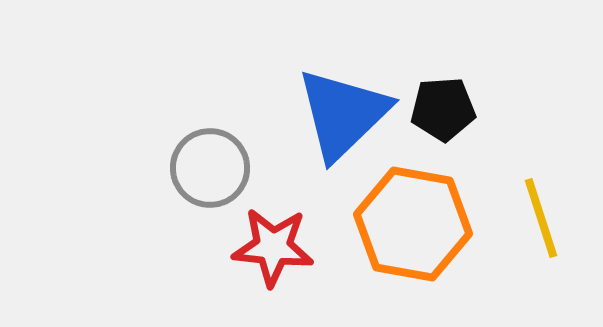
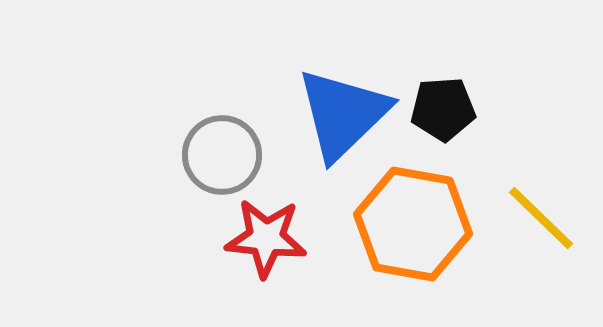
gray circle: moved 12 px right, 13 px up
yellow line: rotated 28 degrees counterclockwise
red star: moved 7 px left, 9 px up
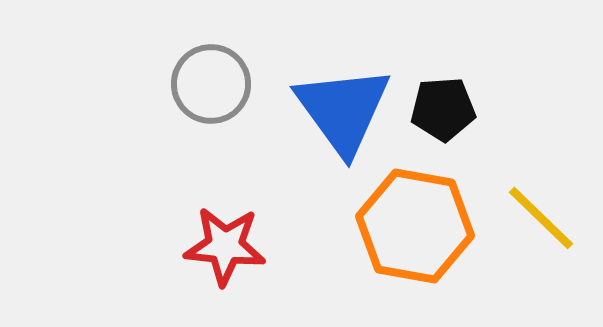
blue triangle: moved 4 px up; rotated 22 degrees counterclockwise
gray circle: moved 11 px left, 71 px up
orange hexagon: moved 2 px right, 2 px down
red star: moved 41 px left, 8 px down
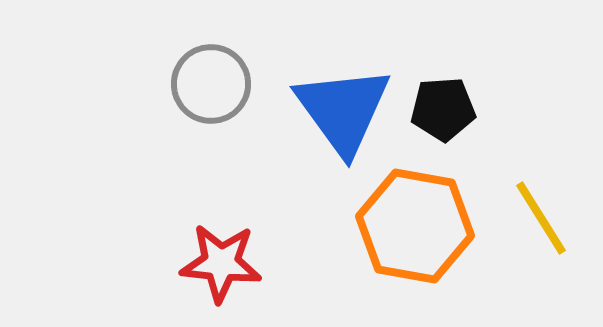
yellow line: rotated 14 degrees clockwise
red star: moved 4 px left, 17 px down
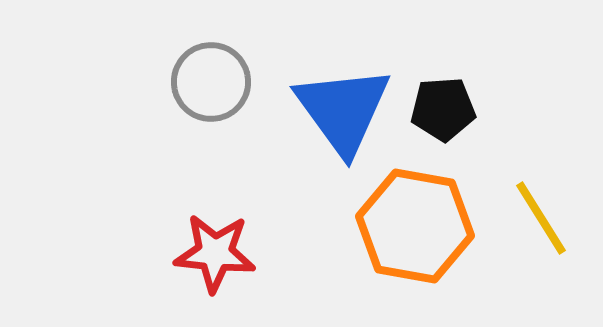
gray circle: moved 2 px up
red star: moved 6 px left, 10 px up
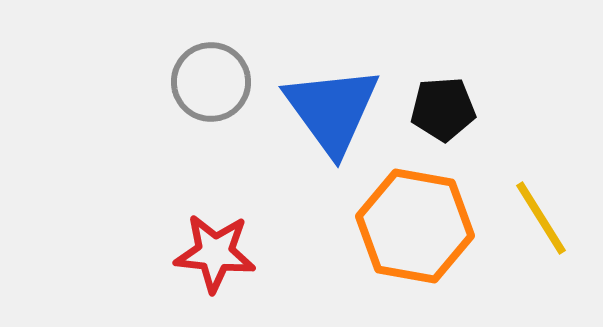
blue triangle: moved 11 px left
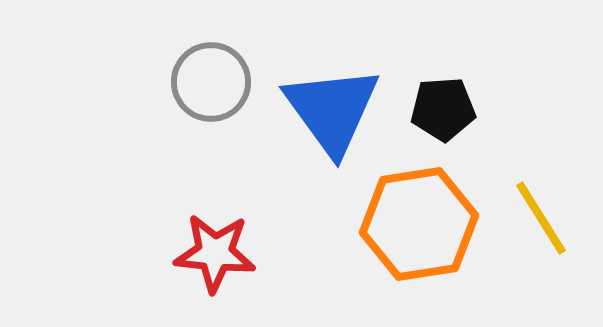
orange hexagon: moved 4 px right, 2 px up; rotated 19 degrees counterclockwise
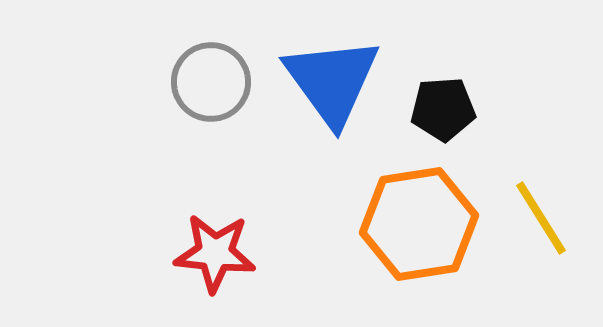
blue triangle: moved 29 px up
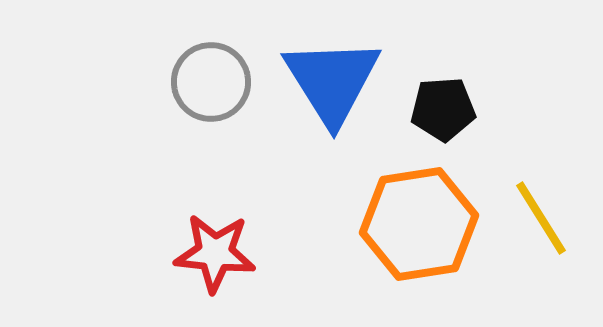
blue triangle: rotated 4 degrees clockwise
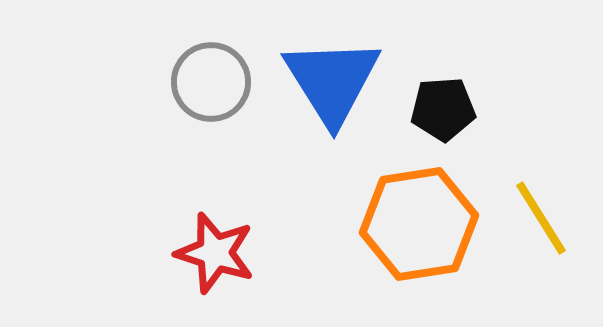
red star: rotated 12 degrees clockwise
